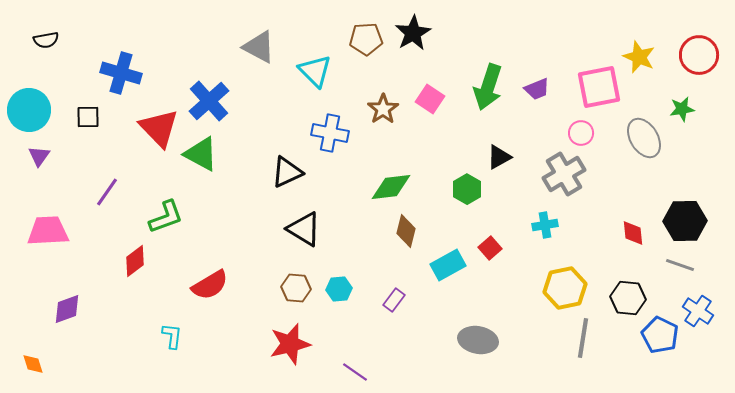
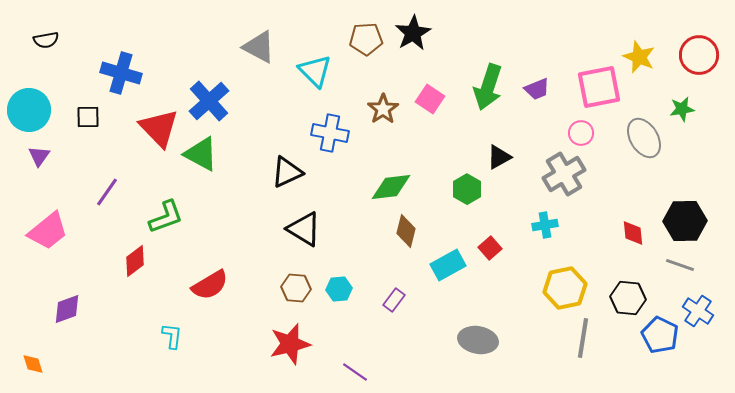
pink trapezoid at (48, 231): rotated 144 degrees clockwise
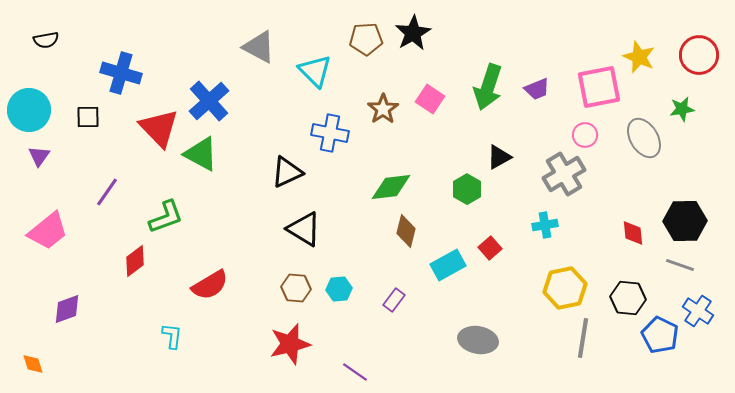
pink circle at (581, 133): moved 4 px right, 2 px down
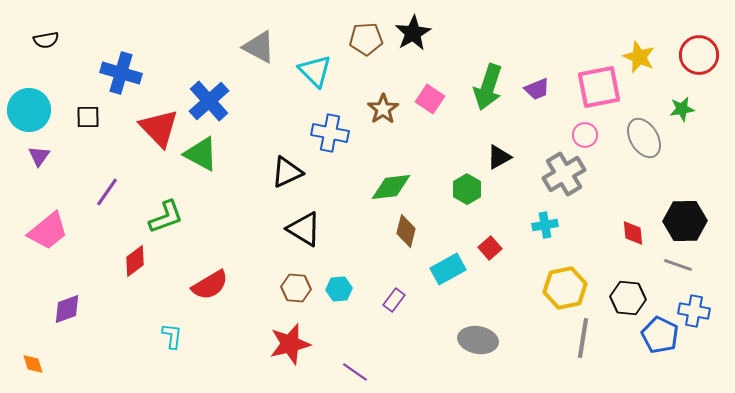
cyan rectangle at (448, 265): moved 4 px down
gray line at (680, 265): moved 2 px left
blue cross at (698, 311): moved 4 px left; rotated 24 degrees counterclockwise
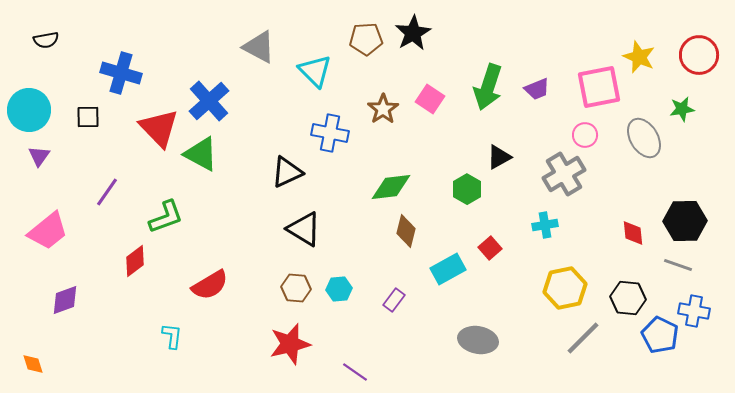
purple diamond at (67, 309): moved 2 px left, 9 px up
gray line at (583, 338): rotated 36 degrees clockwise
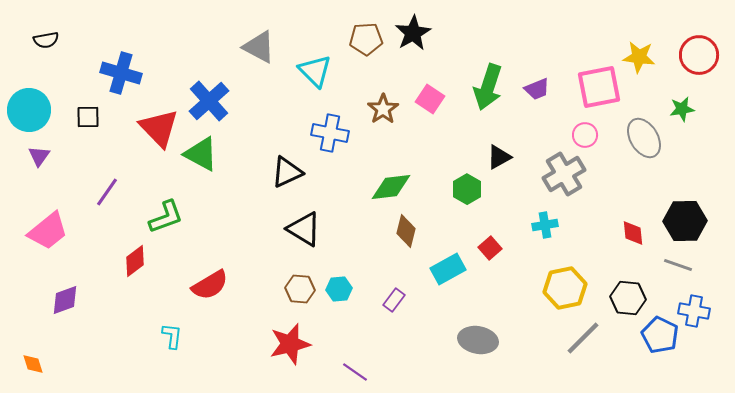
yellow star at (639, 57): rotated 16 degrees counterclockwise
brown hexagon at (296, 288): moved 4 px right, 1 px down
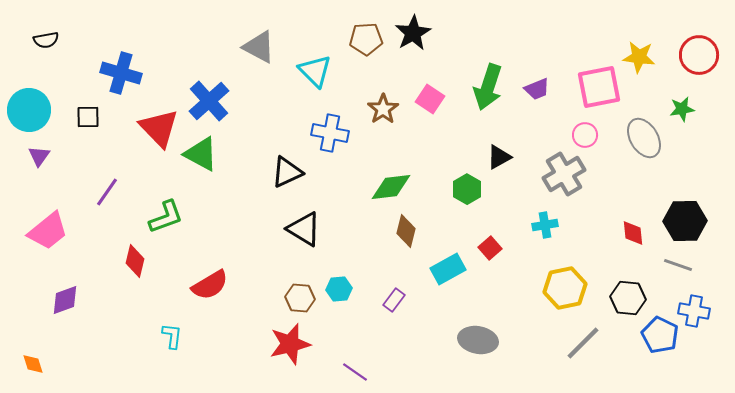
red diamond at (135, 261): rotated 40 degrees counterclockwise
brown hexagon at (300, 289): moved 9 px down
gray line at (583, 338): moved 5 px down
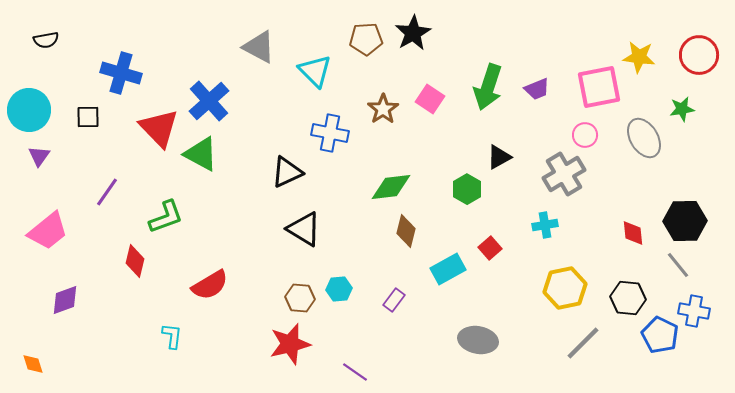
gray line at (678, 265): rotated 32 degrees clockwise
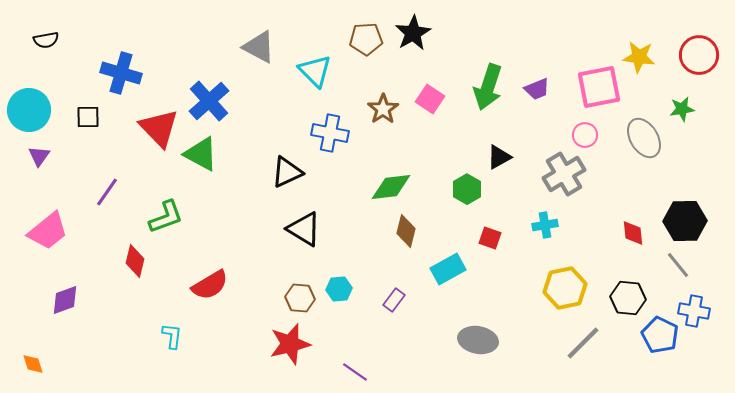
red square at (490, 248): moved 10 px up; rotated 30 degrees counterclockwise
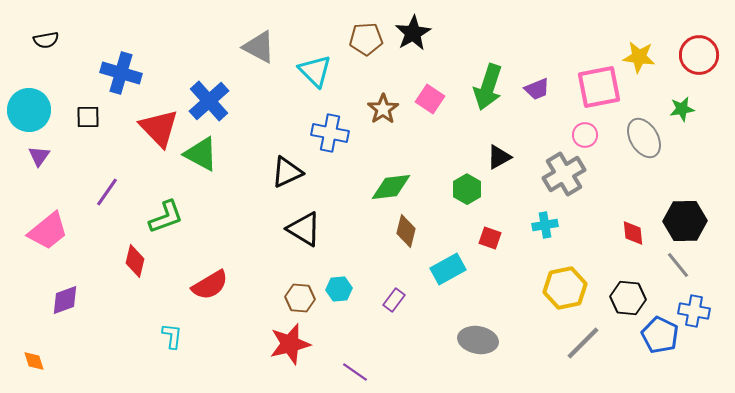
orange diamond at (33, 364): moved 1 px right, 3 px up
